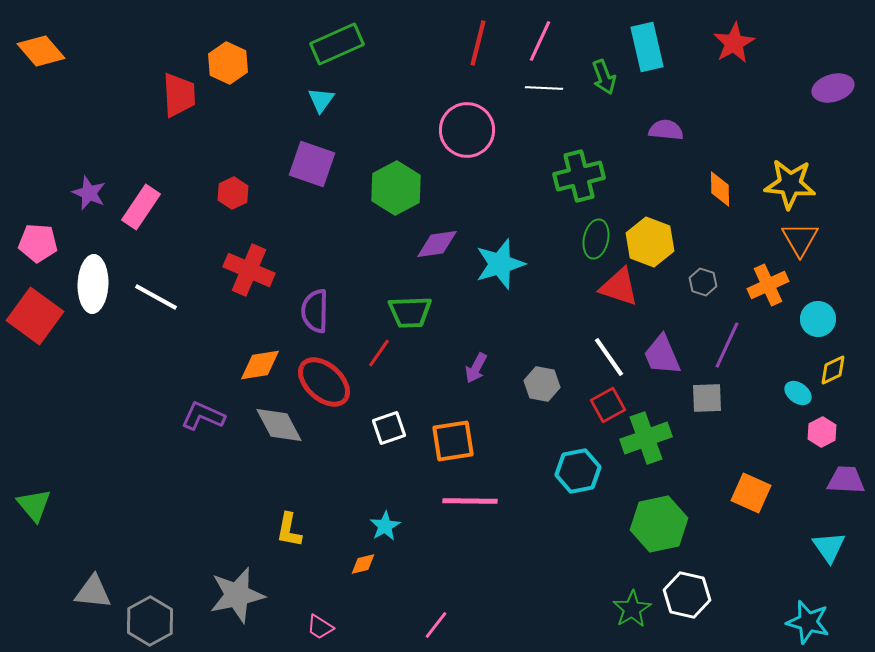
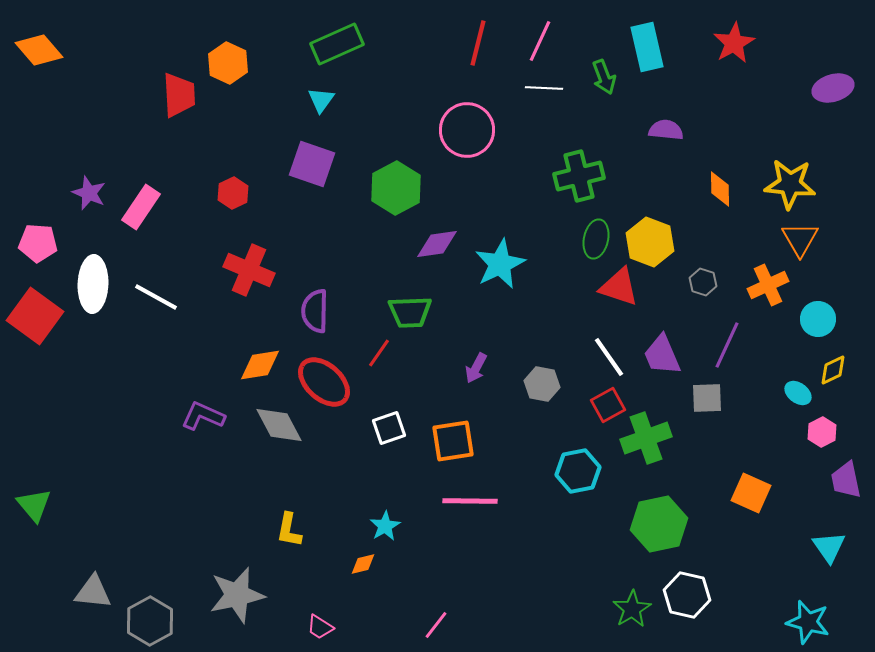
orange diamond at (41, 51): moved 2 px left, 1 px up
cyan star at (500, 264): rotated 9 degrees counterclockwise
purple trapezoid at (846, 480): rotated 105 degrees counterclockwise
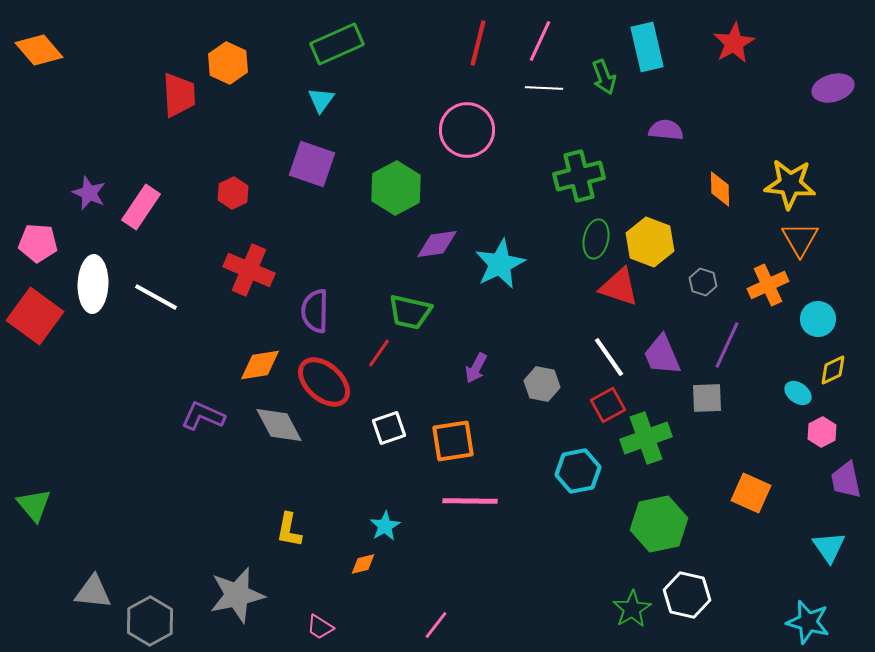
green trapezoid at (410, 312): rotated 15 degrees clockwise
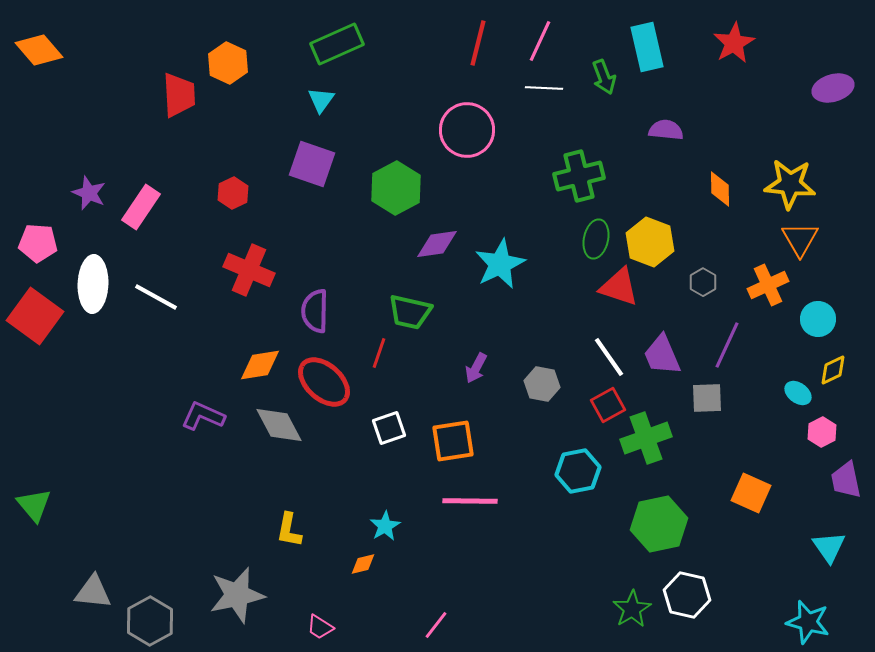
gray hexagon at (703, 282): rotated 12 degrees clockwise
red line at (379, 353): rotated 16 degrees counterclockwise
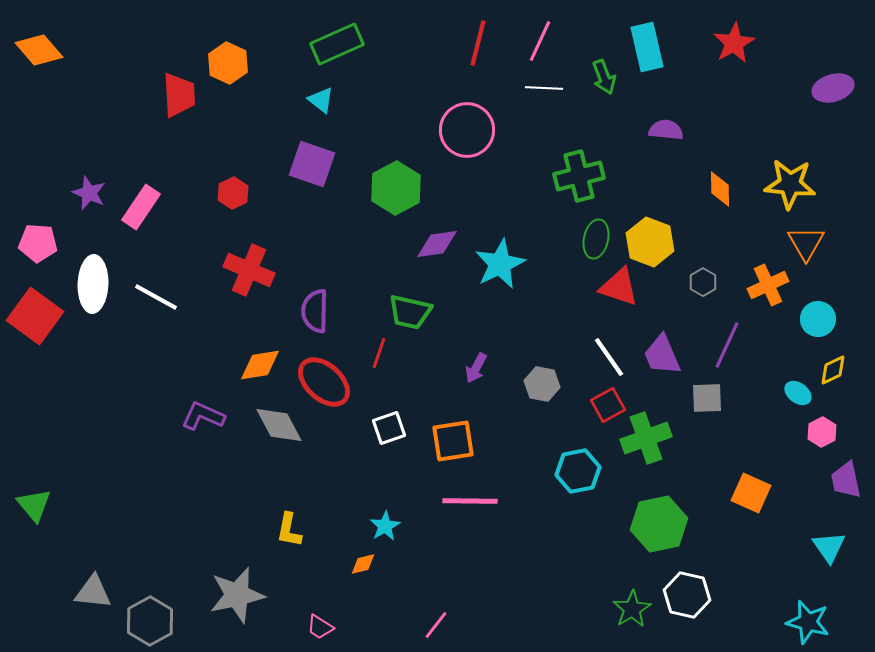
cyan triangle at (321, 100): rotated 28 degrees counterclockwise
orange triangle at (800, 239): moved 6 px right, 4 px down
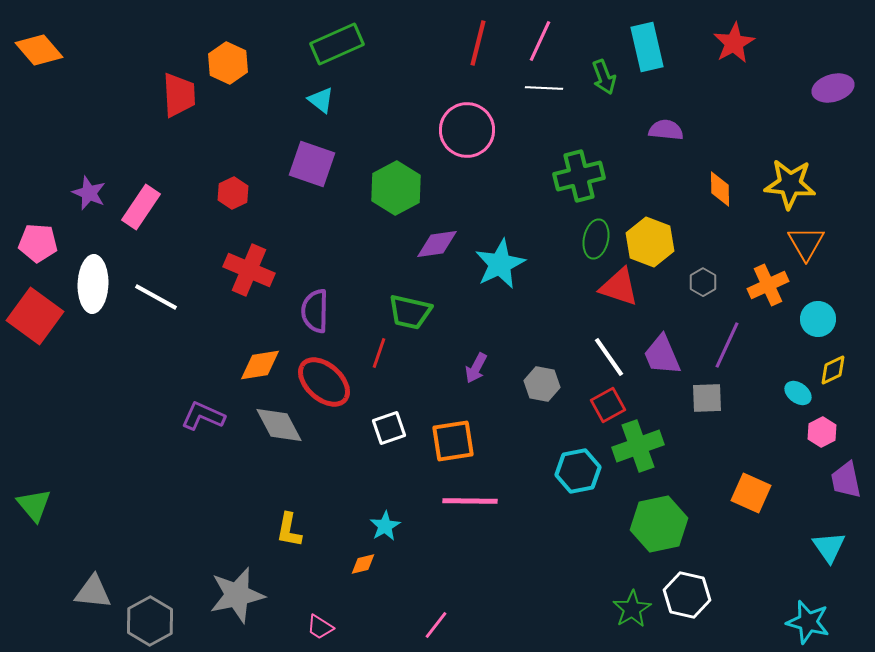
green cross at (646, 438): moved 8 px left, 8 px down
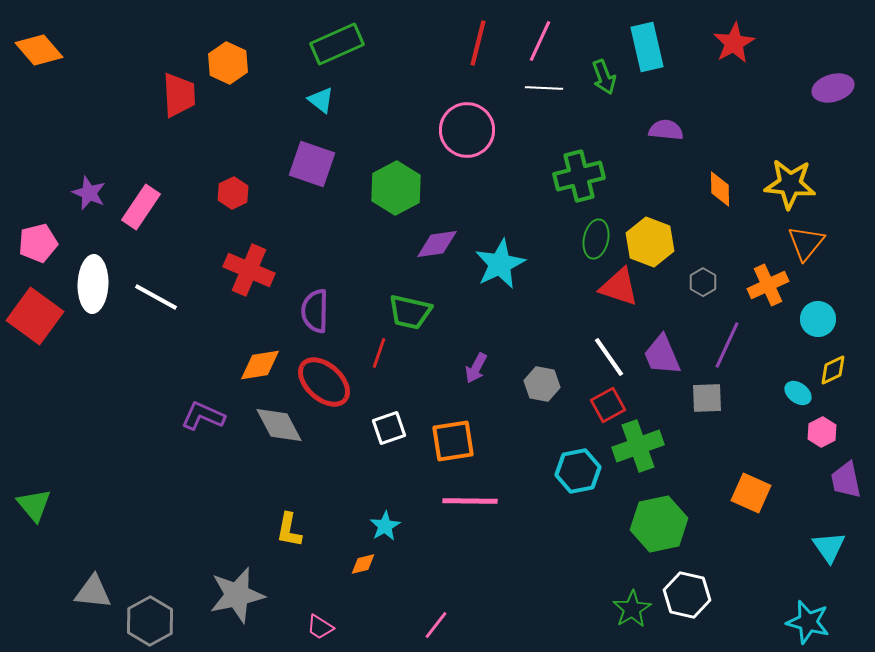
pink pentagon at (38, 243): rotated 18 degrees counterclockwise
orange triangle at (806, 243): rotated 9 degrees clockwise
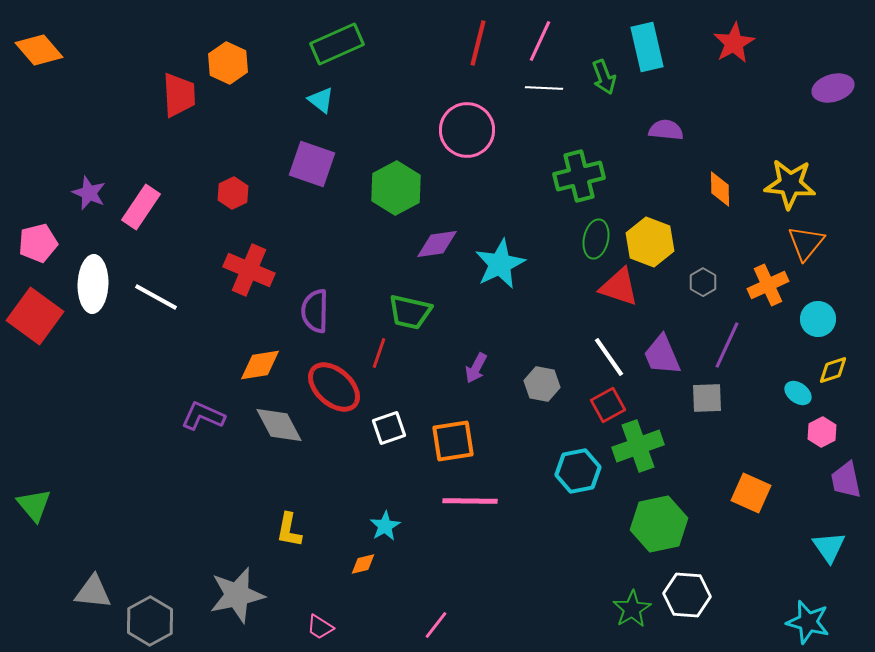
yellow diamond at (833, 370): rotated 8 degrees clockwise
red ellipse at (324, 382): moved 10 px right, 5 px down
white hexagon at (687, 595): rotated 9 degrees counterclockwise
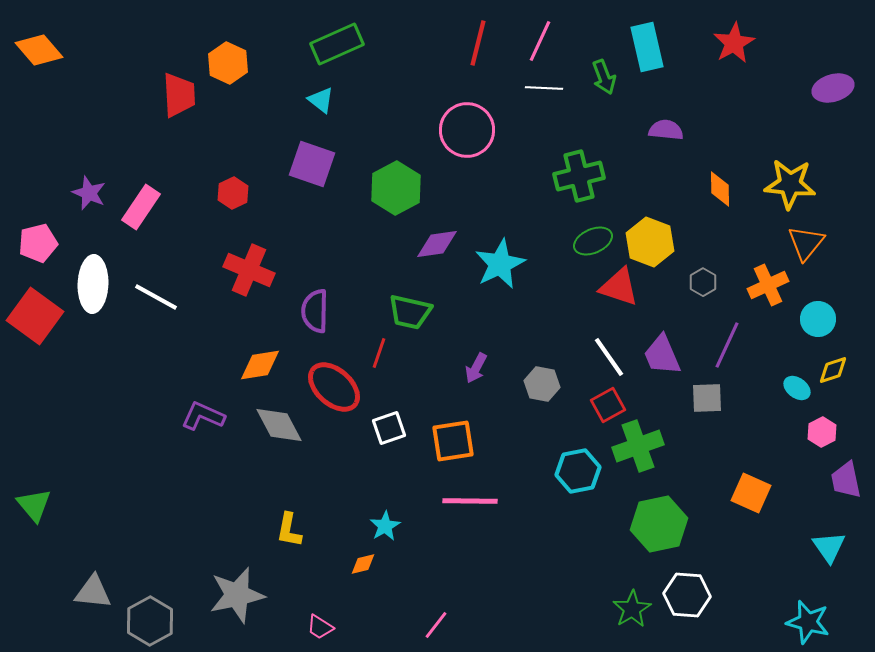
green ellipse at (596, 239): moved 3 px left, 2 px down; rotated 54 degrees clockwise
cyan ellipse at (798, 393): moved 1 px left, 5 px up
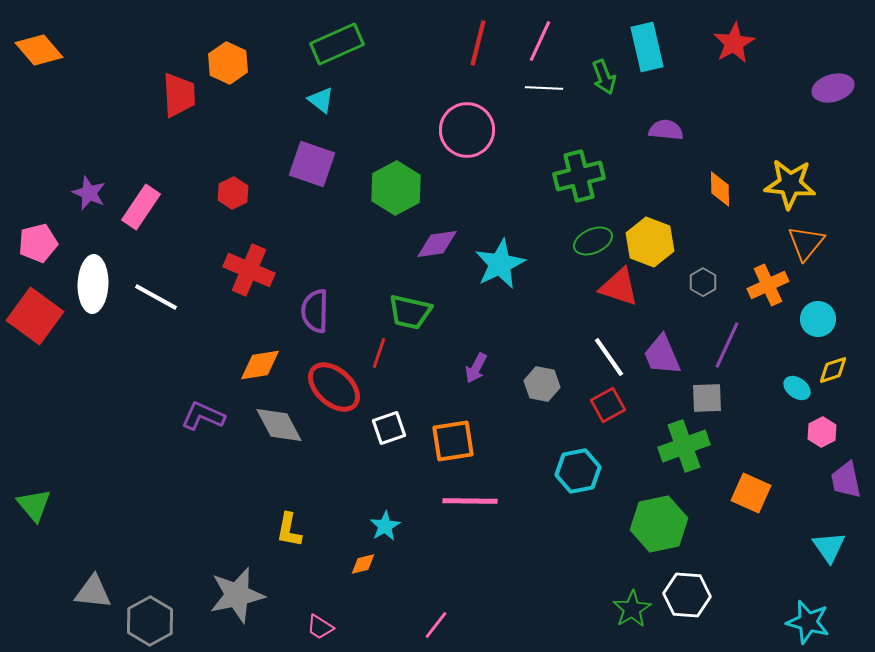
green cross at (638, 446): moved 46 px right
